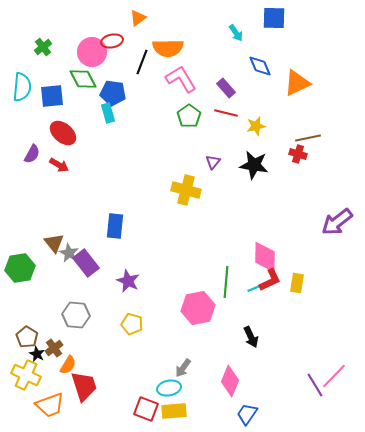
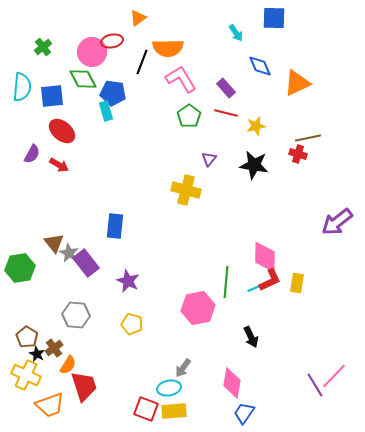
cyan rectangle at (108, 113): moved 2 px left, 2 px up
red ellipse at (63, 133): moved 1 px left, 2 px up
purple triangle at (213, 162): moved 4 px left, 3 px up
pink diamond at (230, 381): moved 2 px right, 2 px down; rotated 12 degrees counterclockwise
blue trapezoid at (247, 414): moved 3 px left, 1 px up
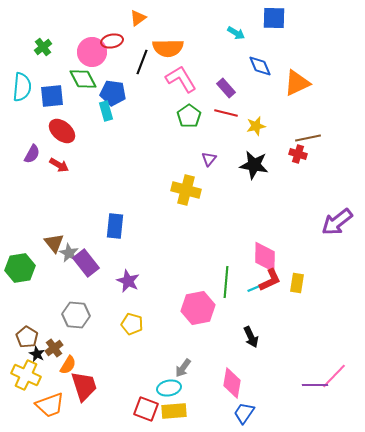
cyan arrow at (236, 33): rotated 24 degrees counterclockwise
purple line at (315, 385): rotated 60 degrees counterclockwise
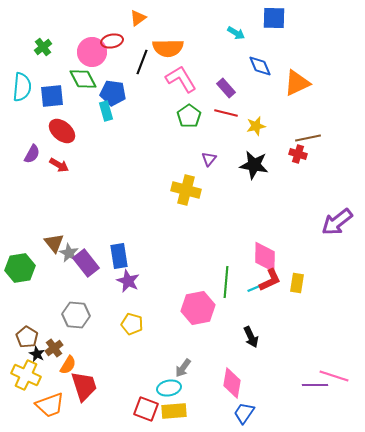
blue rectangle at (115, 226): moved 4 px right, 30 px down; rotated 15 degrees counterclockwise
pink line at (334, 376): rotated 64 degrees clockwise
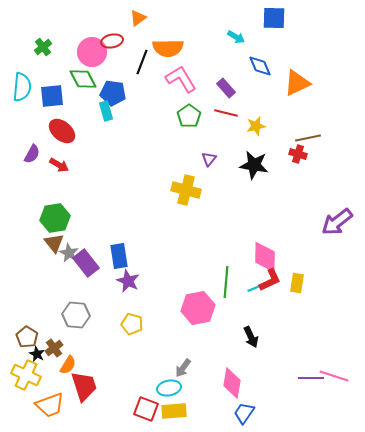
cyan arrow at (236, 33): moved 4 px down
green hexagon at (20, 268): moved 35 px right, 50 px up
purple line at (315, 385): moved 4 px left, 7 px up
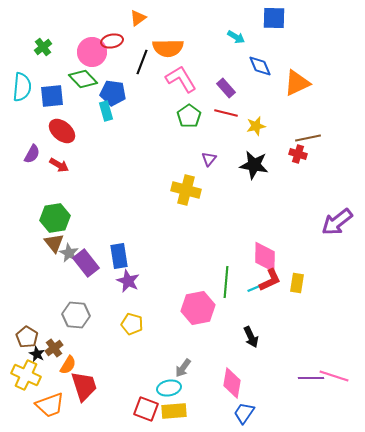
green diamond at (83, 79): rotated 16 degrees counterclockwise
